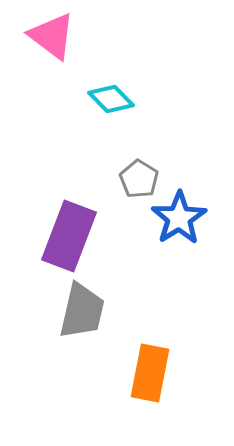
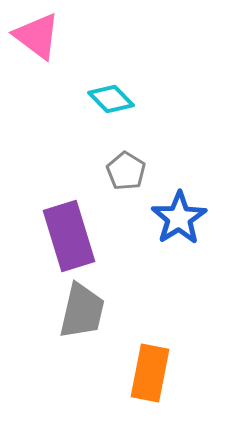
pink triangle: moved 15 px left
gray pentagon: moved 13 px left, 8 px up
purple rectangle: rotated 38 degrees counterclockwise
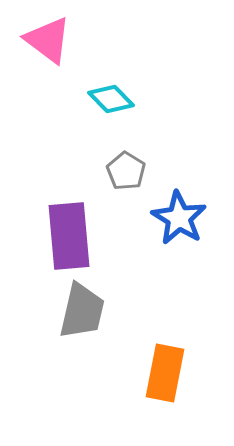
pink triangle: moved 11 px right, 4 px down
blue star: rotated 8 degrees counterclockwise
purple rectangle: rotated 12 degrees clockwise
orange rectangle: moved 15 px right
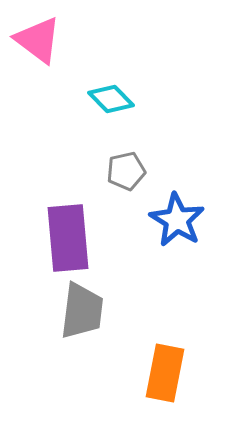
pink triangle: moved 10 px left
gray pentagon: rotated 27 degrees clockwise
blue star: moved 2 px left, 2 px down
purple rectangle: moved 1 px left, 2 px down
gray trapezoid: rotated 6 degrees counterclockwise
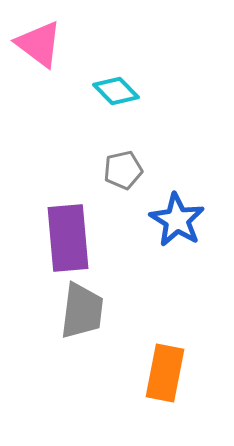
pink triangle: moved 1 px right, 4 px down
cyan diamond: moved 5 px right, 8 px up
gray pentagon: moved 3 px left, 1 px up
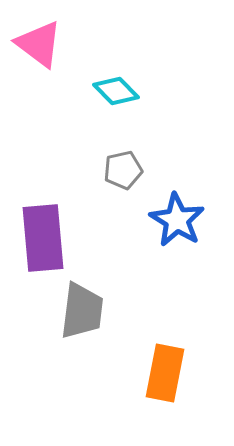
purple rectangle: moved 25 px left
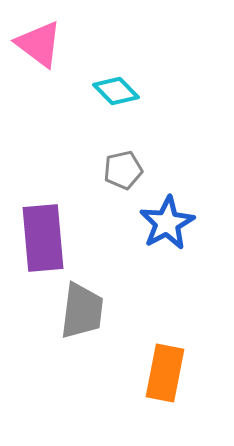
blue star: moved 10 px left, 3 px down; rotated 12 degrees clockwise
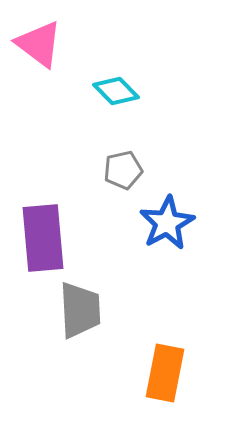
gray trapezoid: moved 2 px left, 1 px up; rotated 10 degrees counterclockwise
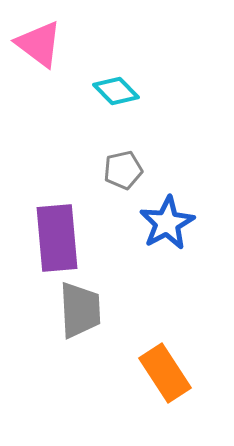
purple rectangle: moved 14 px right
orange rectangle: rotated 44 degrees counterclockwise
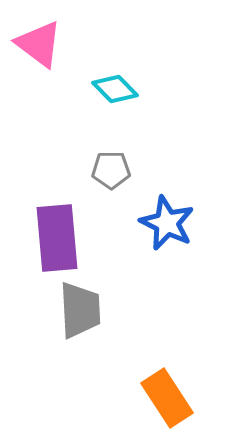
cyan diamond: moved 1 px left, 2 px up
gray pentagon: moved 12 px left; rotated 12 degrees clockwise
blue star: rotated 18 degrees counterclockwise
orange rectangle: moved 2 px right, 25 px down
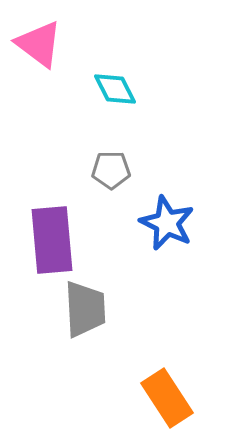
cyan diamond: rotated 18 degrees clockwise
purple rectangle: moved 5 px left, 2 px down
gray trapezoid: moved 5 px right, 1 px up
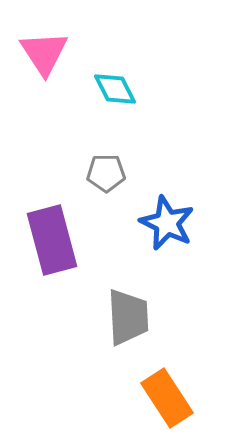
pink triangle: moved 5 px right, 9 px down; rotated 20 degrees clockwise
gray pentagon: moved 5 px left, 3 px down
purple rectangle: rotated 10 degrees counterclockwise
gray trapezoid: moved 43 px right, 8 px down
